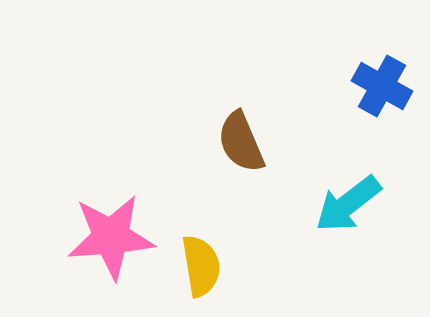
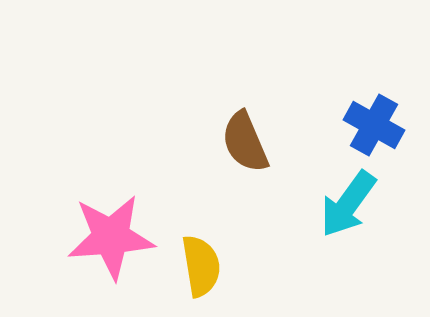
blue cross: moved 8 px left, 39 px down
brown semicircle: moved 4 px right
cyan arrow: rotated 16 degrees counterclockwise
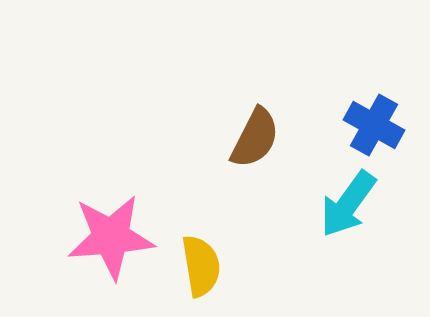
brown semicircle: moved 10 px right, 4 px up; rotated 130 degrees counterclockwise
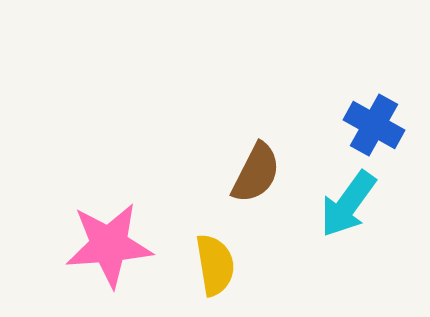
brown semicircle: moved 1 px right, 35 px down
pink star: moved 2 px left, 8 px down
yellow semicircle: moved 14 px right, 1 px up
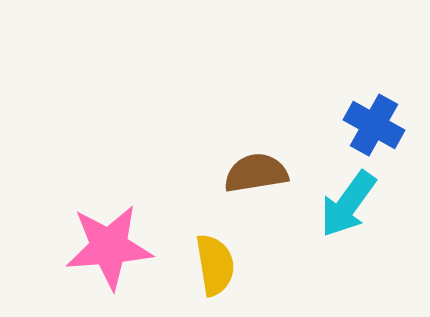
brown semicircle: rotated 126 degrees counterclockwise
pink star: moved 2 px down
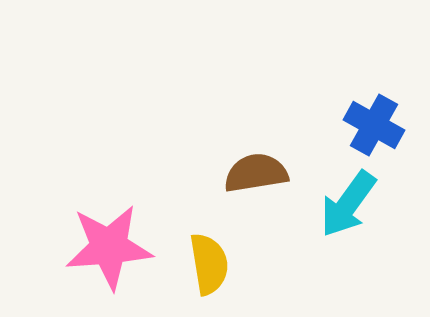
yellow semicircle: moved 6 px left, 1 px up
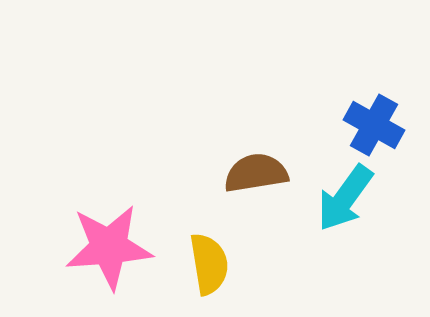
cyan arrow: moved 3 px left, 6 px up
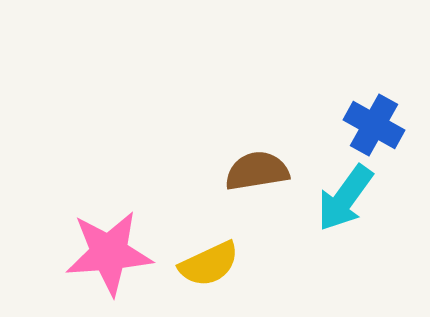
brown semicircle: moved 1 px right, 2 px up
pink star: moved 6 px down
yellow semicircle: rotated 74 degrees clockwise
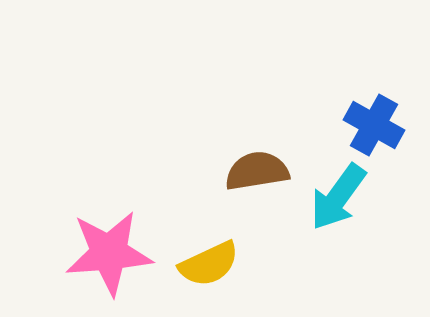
cyan arrow: moved 7 px left, 1 px up
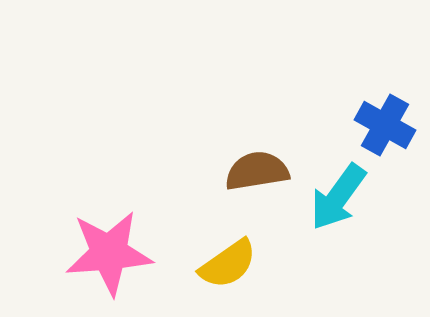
blue cross: moved 11 px right
yellow semicircle: moved 19 px right; rotated 10 degrees counterclockwise
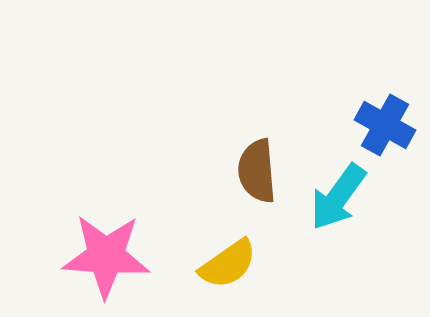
brown semicircle: rotated 86 degrees counterclockwise
pink star: moved 3 px left, 3 px down; rotated 8 degrees clockwise
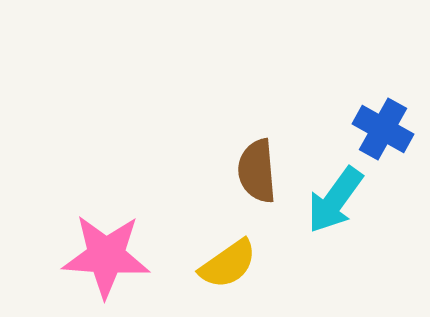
blue cross: moved 2 px left, 4 px down
cyan arrow: moved 3 px left, 3 px down
